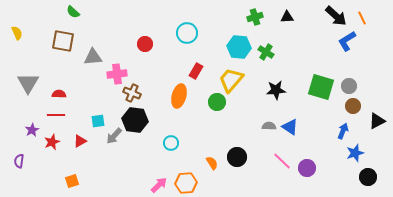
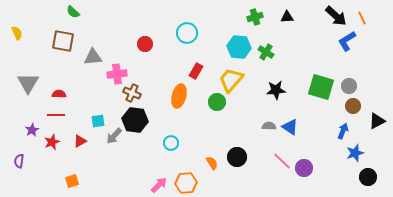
purple circle at (307, 168): moved 3 px left
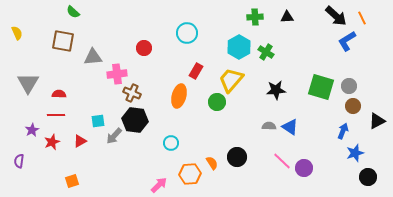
green cross at (255, 17): rotated 14 degrees clockwise
red circle at (145, 44): moved 1 px left, 4 px down
cyan hexagon at (239, 47): rotated 25 degrees clockwise
orange hexagon at (186, 183): moved 4 px right, 9 px up
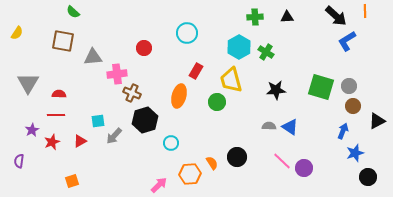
orange line at (362, 18): moved 3 px right, 7 px up; rotated 24 degrees clockwise
yellow semicircle at (17, 33): rotated 56 degrees clockwise
yellow trapezoid at (231, 80): rotated 56 degrees counterclockwise
black hexagon at (135, 120): moved 10 px right; rotated 25 degrees counterclockwise
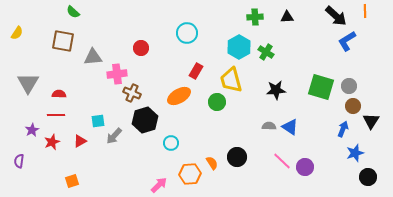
red circle at (144, 48): moved 3 px left
orange ellipse at (179, 96): rotated 45 degrees clockwise
black triangle at (377, 121): moved 6 px left; rotated 30 degrees counterclockwise
blue arrow at (343, 131): moved 2 px up
purple circle at (304, 168): moved 1 px right, 1 px up
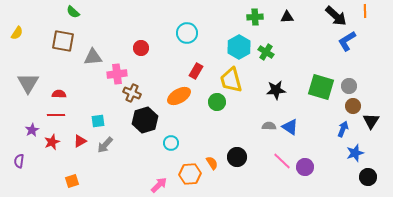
gray arrow at (114, 136): moved 9 px left, 9 px down
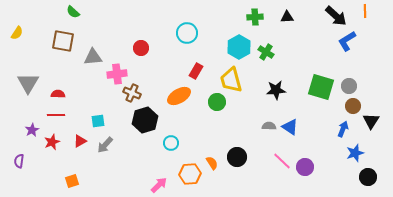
red semicircle at (59, 94): moved 1 px left
